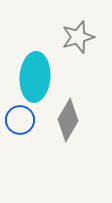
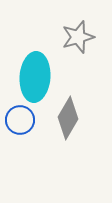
gray diamond: moved 2 px up
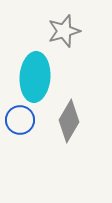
gray star: moved 14 px left, 6 px up
gray diamond: moved 1 px right, 3 px down
